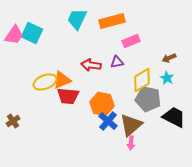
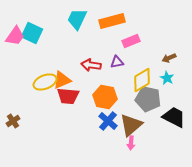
pink trapezoid: moved 1 px right, 1 px down
orange hexagon: moved 3 px right, 7 px up
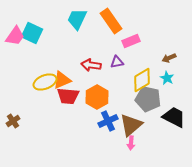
orange rectangle: moved 1 px left; rotated 70 degrees clockwise
orange hexagon: moved 8 px left; rotated 20 degrees clockwise
blue cross: rotated 24 degrees clockwise
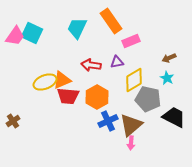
cyan trapezoid: moved 9 px down
yellow diamond: moved 8 px left
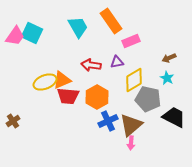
cyan trapezoid: moved 1 px right, 1 px up; rotated 125 degrees clockwise
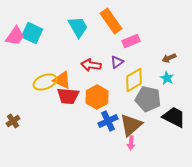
purple triangle: rotated 24 degrees counterclockwise
orange triangle: rotated 48 degrees clockwise
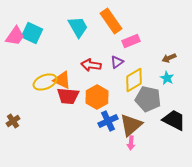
black trapezoid: moved 3 px down
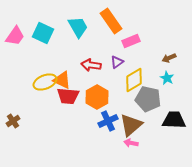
cyan square: moved 11 px right
black trapezoid: rotated 25 degrees counterclockwise
pink arrow: rotated 96 degrees clockwise
